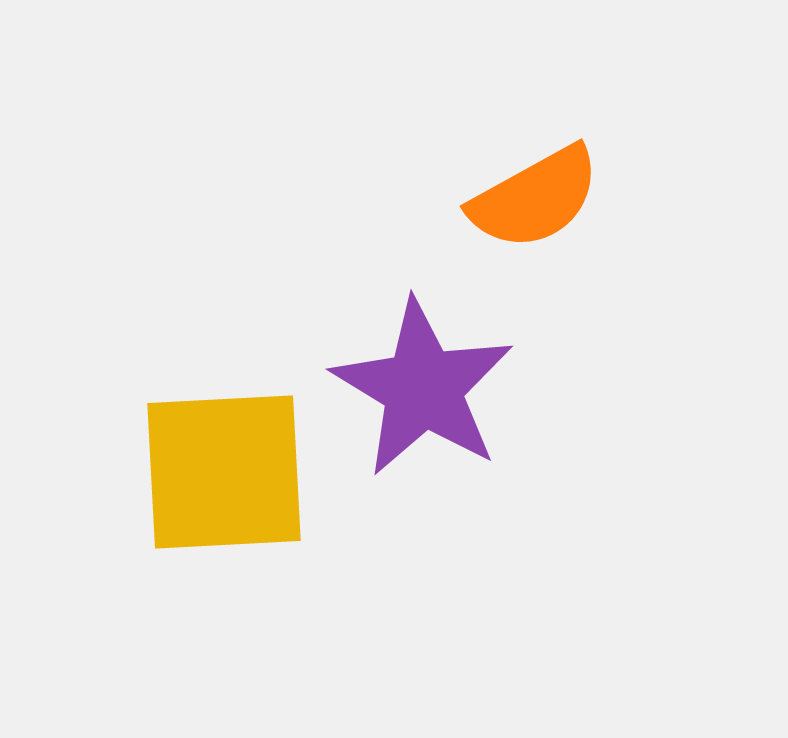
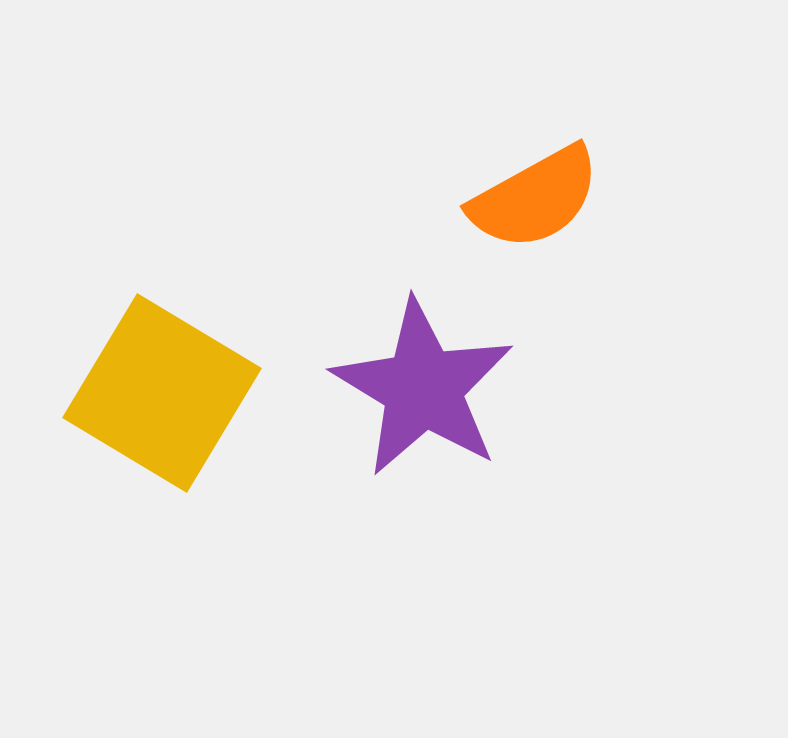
yellow square: moved 62 px left, 79 px up; rotated 34 degrees clockwise
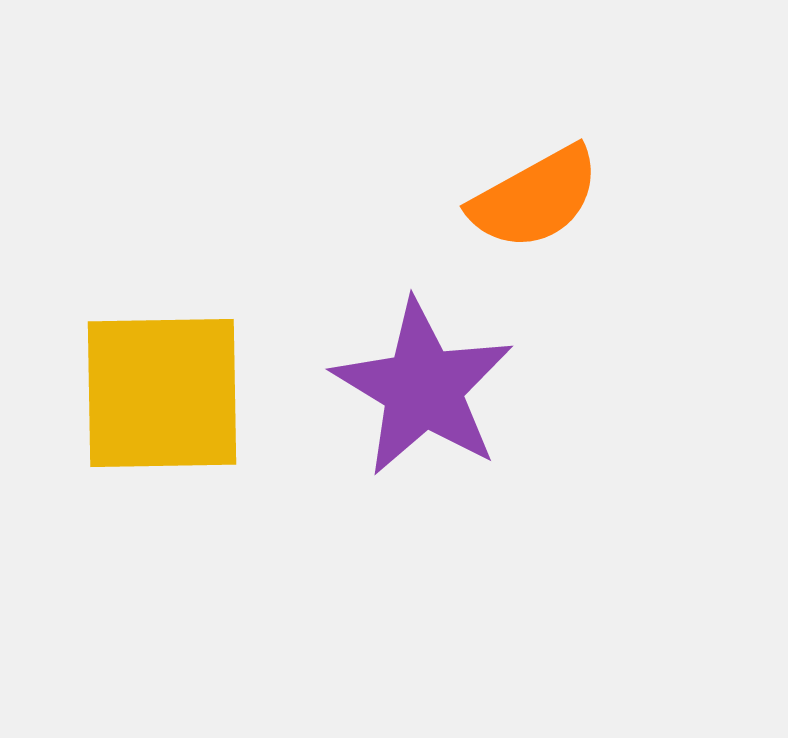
yellow square: rotated 32 degrees counterclockwise
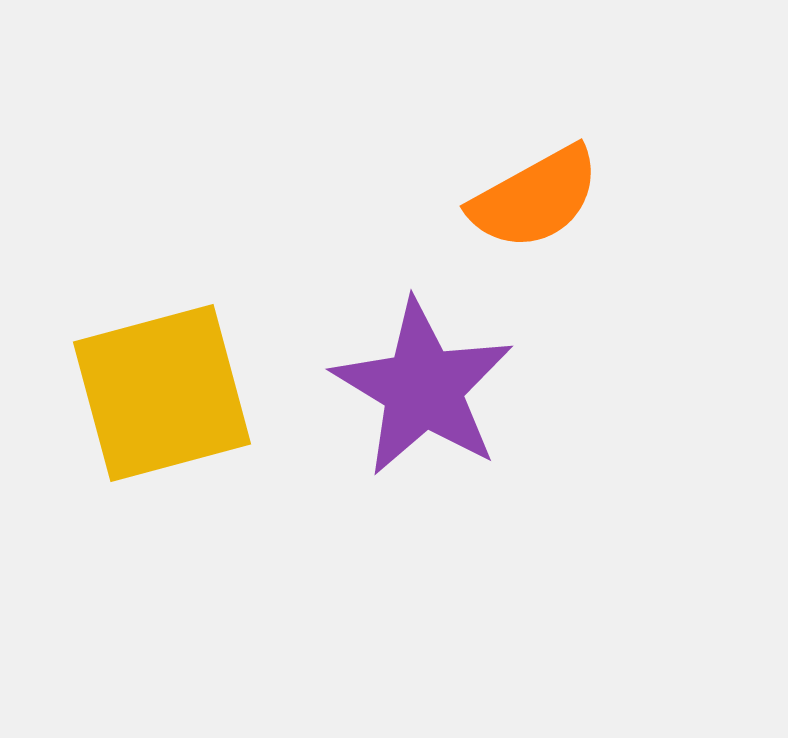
yellow square: rotated 14 degrees counterclockwise
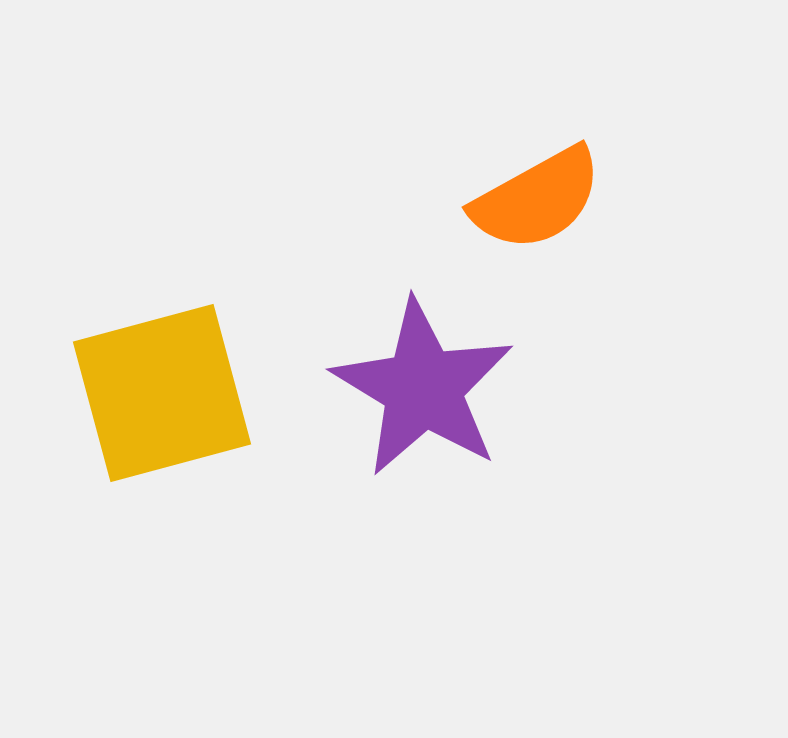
orange semicircle: moved 2 px right, 1 px down
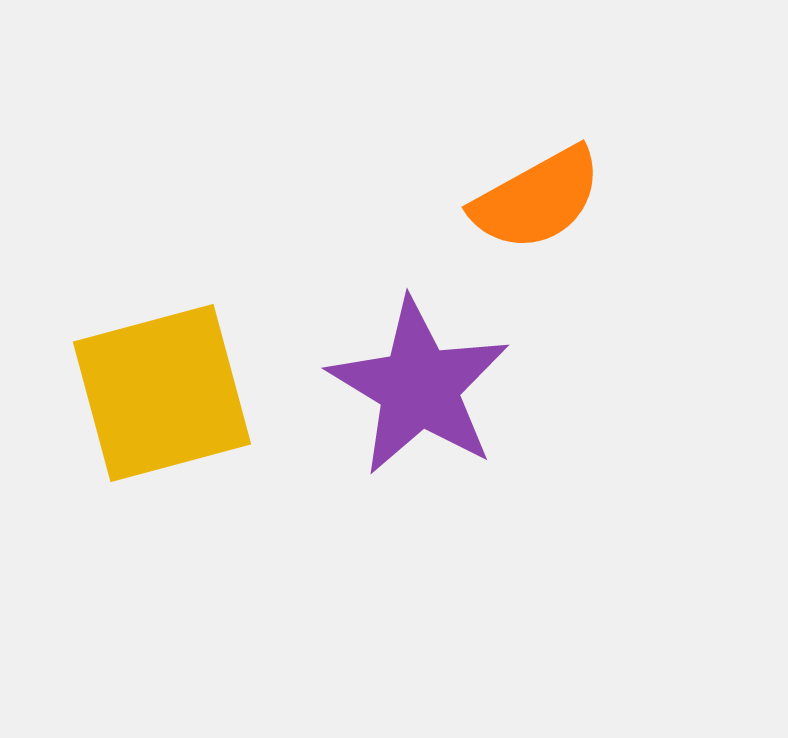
purple star: moved 4 px left, 1 px up
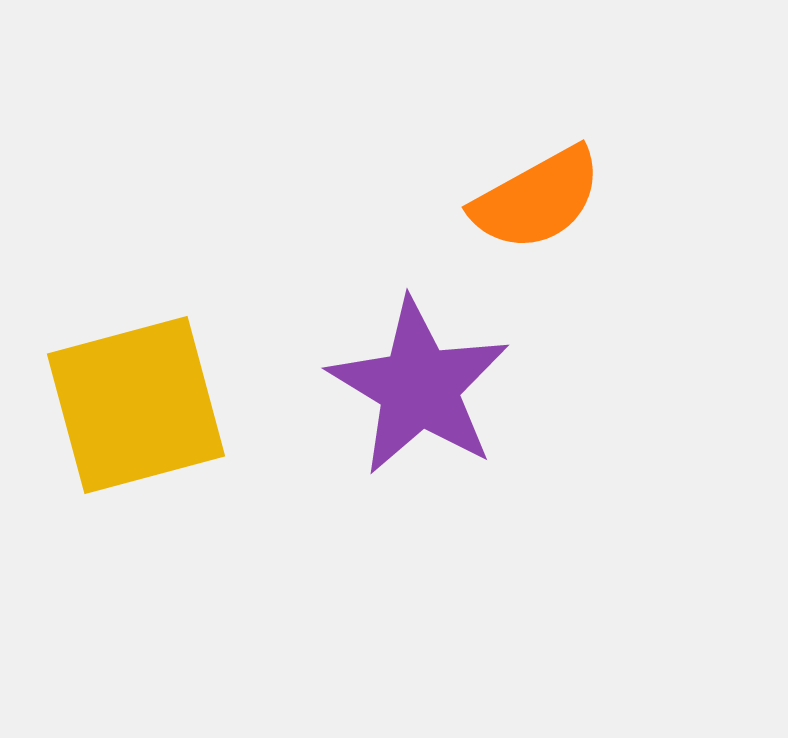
yellow square: moved 26 px left, 12 px down
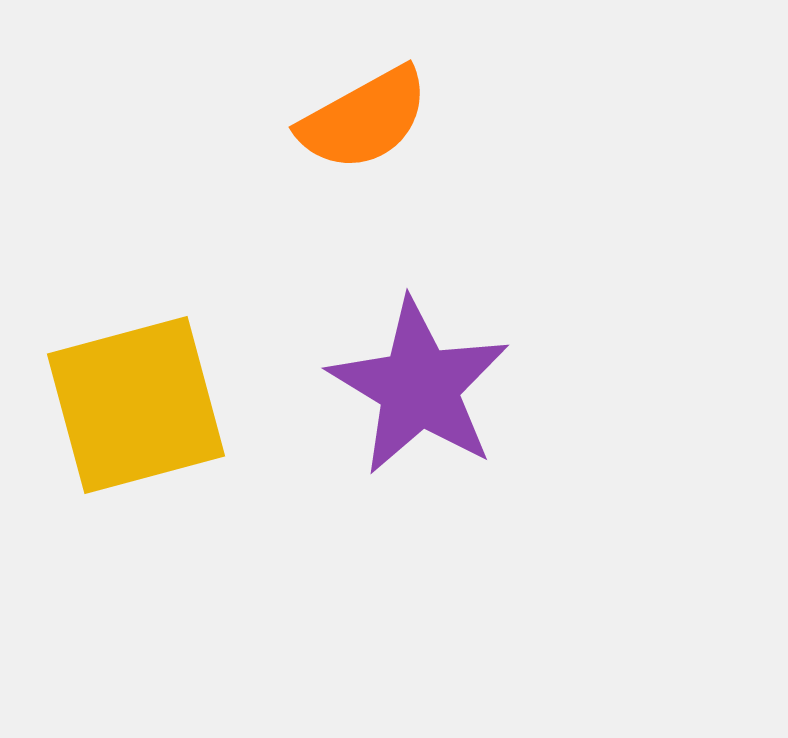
orange semicircle: moved 173 px left, 80 px up
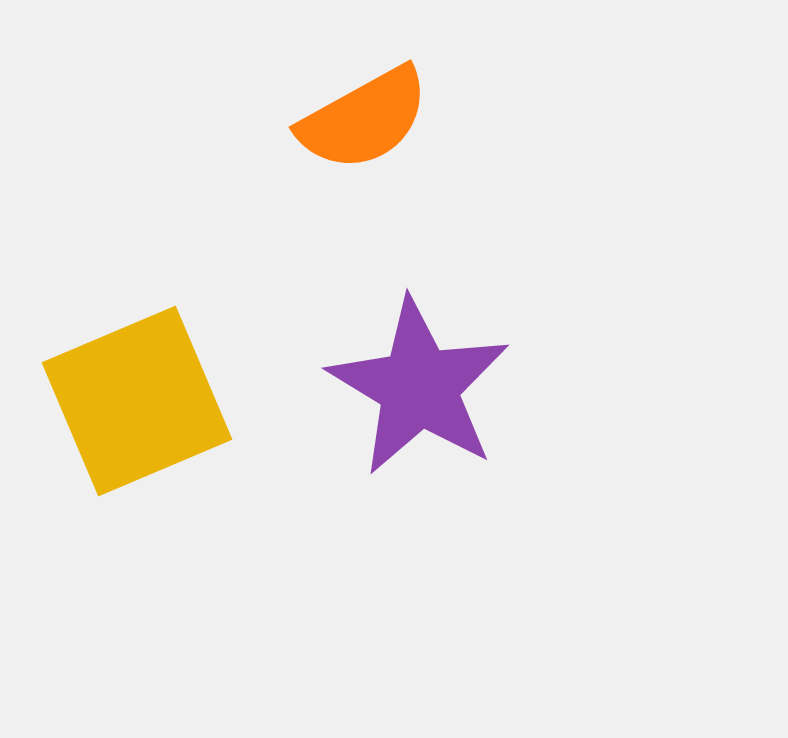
yellow square: moved 1 px right, 4 px up; rotated 8 degrees counterclockwise
